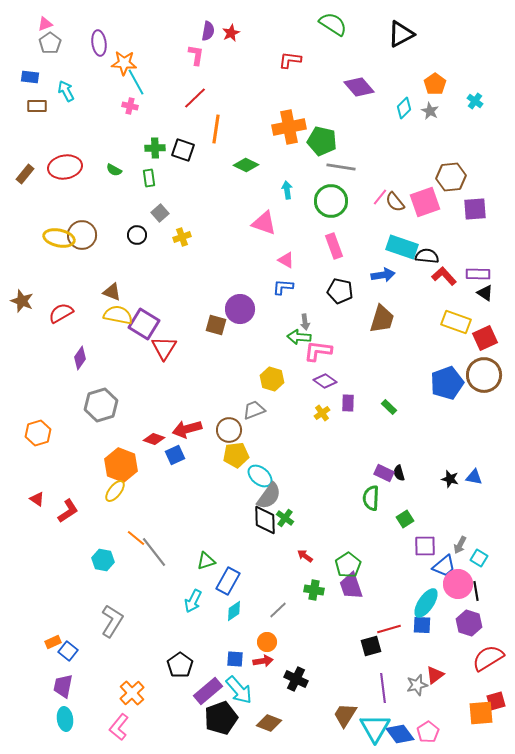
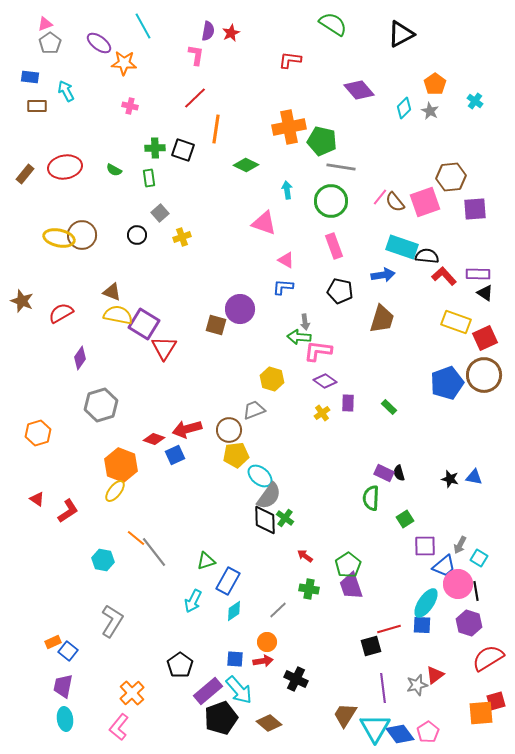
purple ellipse at (99, 43): rotated 45 degrees counterclockwise
cyan line at (136, 82): moved 7 px right, 56 px up
purple diamond at (359, 87): moved 3 px down
green cross at (314, 590): moved 5 px left, 1 px up
brown diamond at (269, 723): rotated 20 degrees clockwise
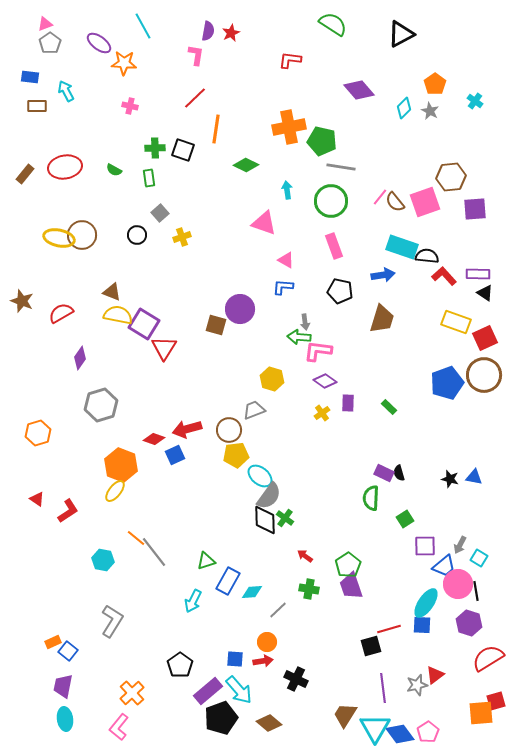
cyan diamond at (234, 611): moved 18 px right, 19 px up; rotated 30 degrees clockwise
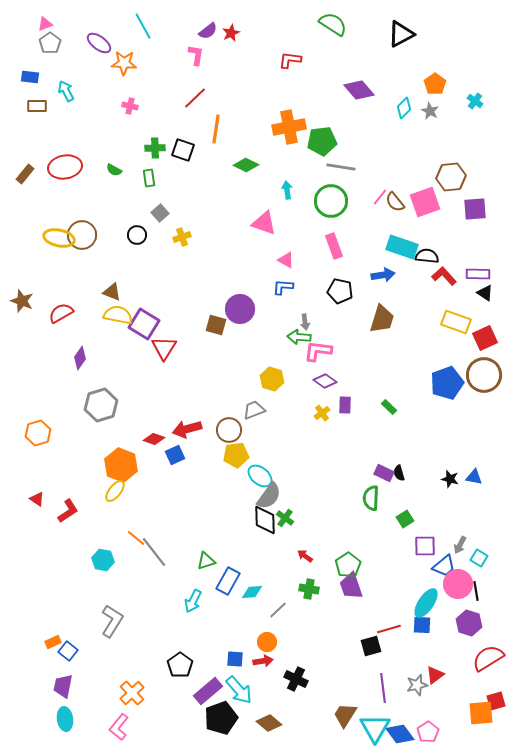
purple semicircle at (208, 31): rotated 42 degrees clockwise
green pentagon at (322, 141): rotated 20 degrees counterclockwise
purple rectangle at (348, 403): moved 3 px left, 2 px down
